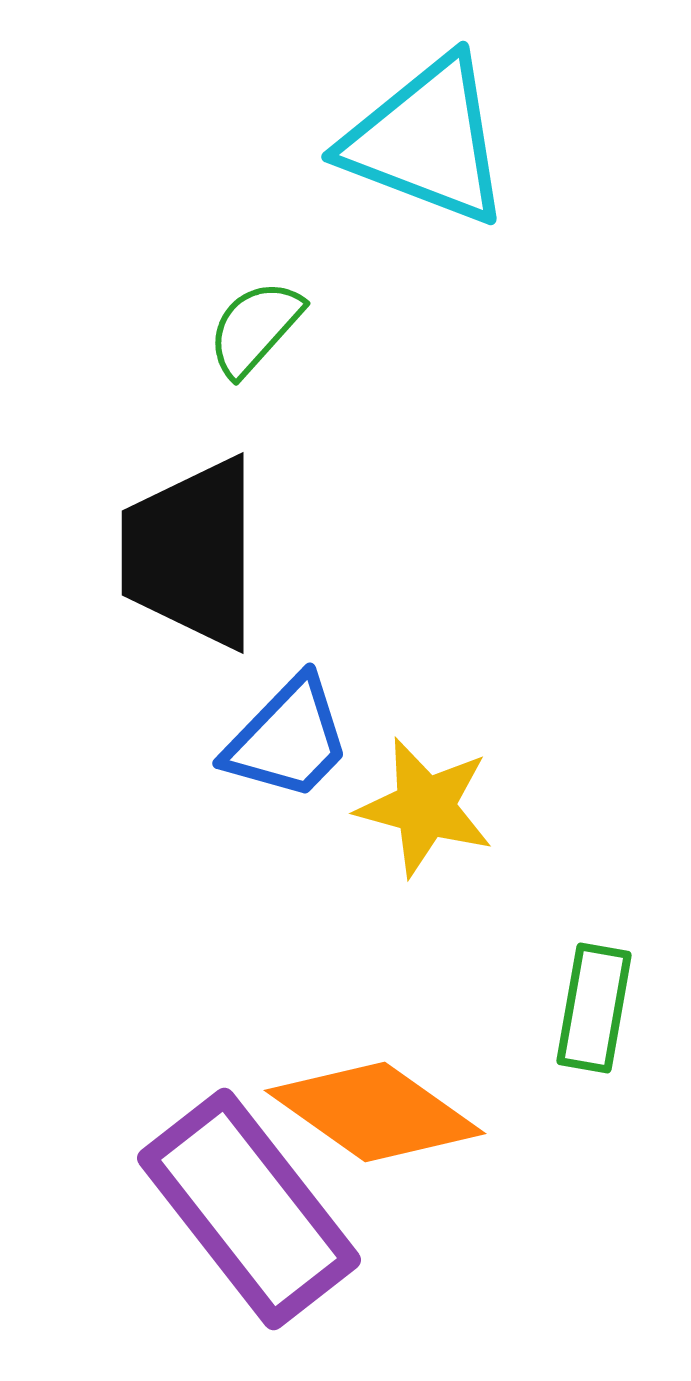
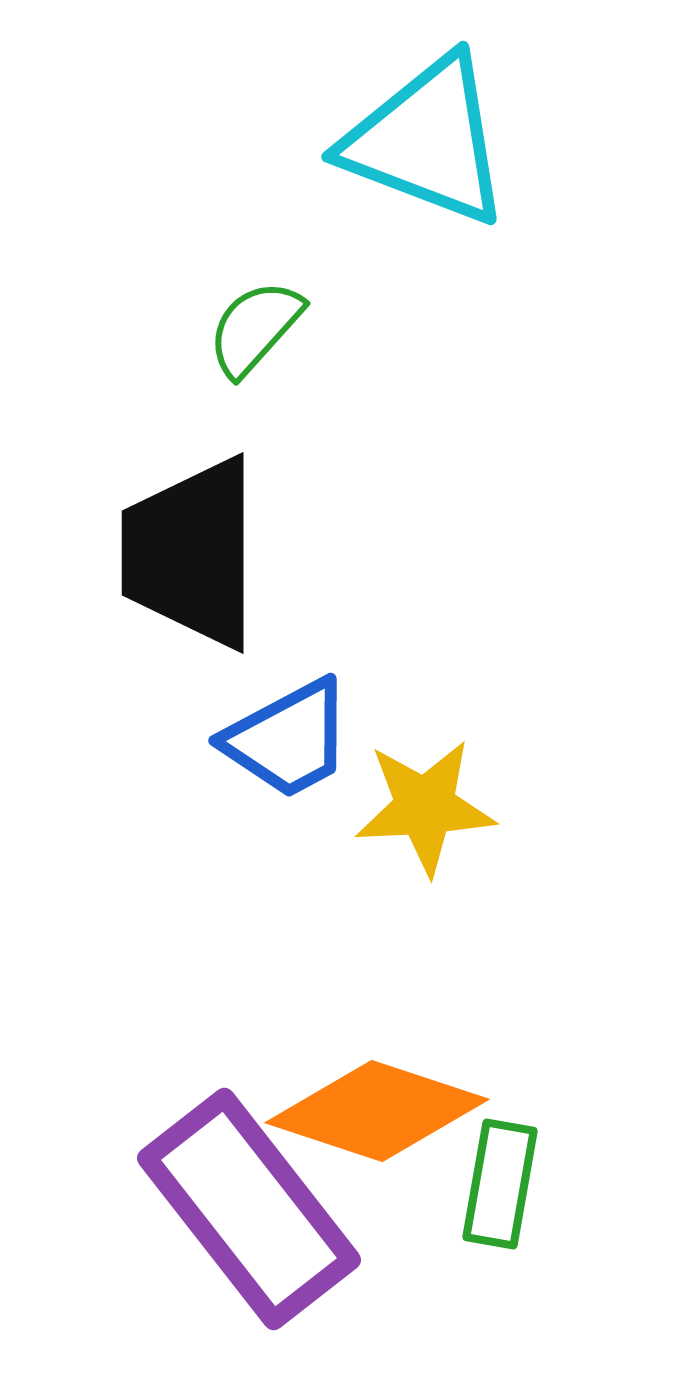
blue trapezoid: rotated 18 degrees clockwise
yellow star: rotated 18 degrees counterclockwise
green rectangle: moved 94 px left, 176 px down
orange diamond: moved 2 px right, 1 px up; rotated 17 degrees counterclockwise
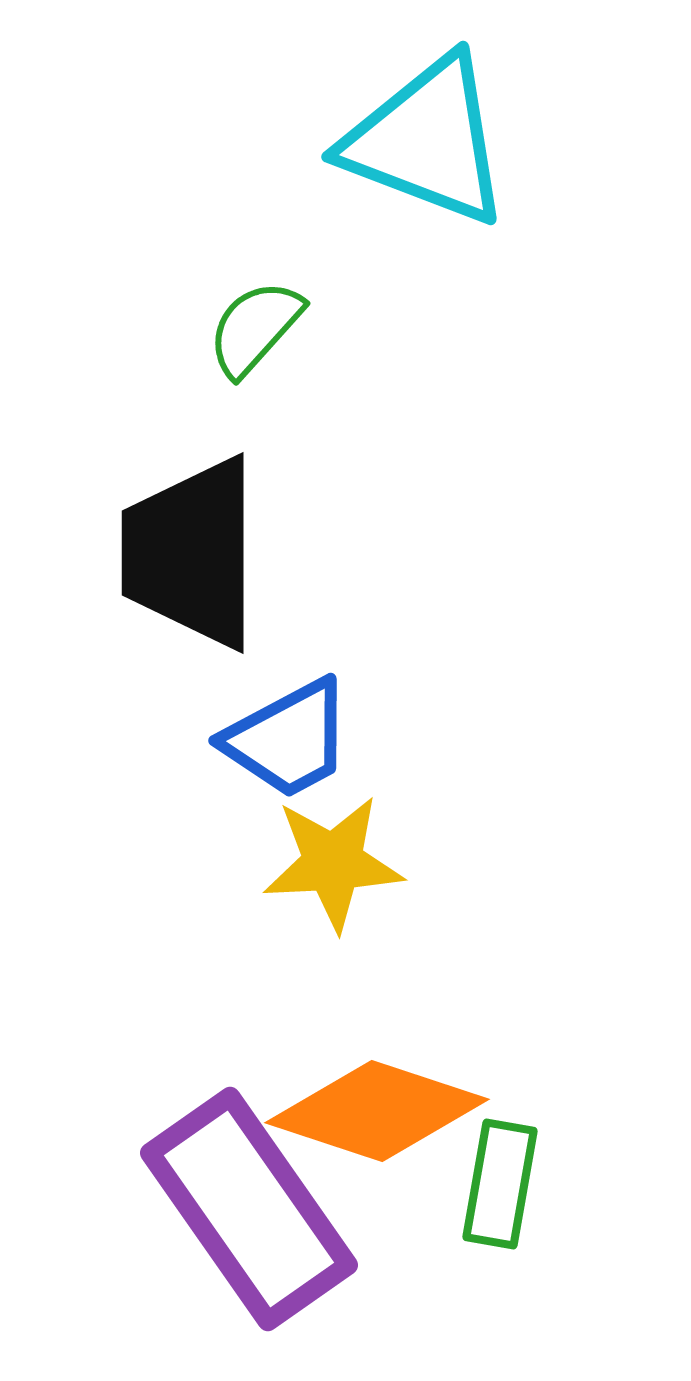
yellow star: moved 92 px left, 56 px down
purple rectangle: rotated 3 degrees clockwise
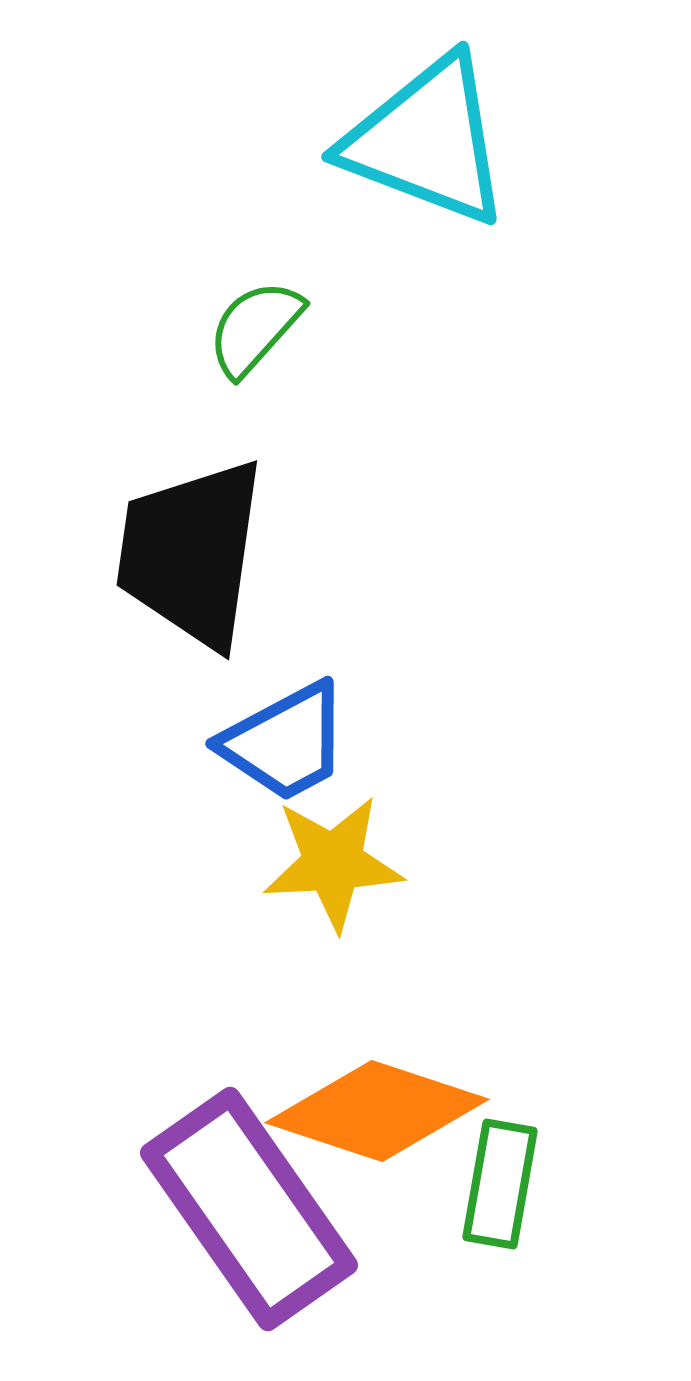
black trapezoid: rotated 8 degrees clockwise
blue trapezoid: moved 3 px left, 3 px down
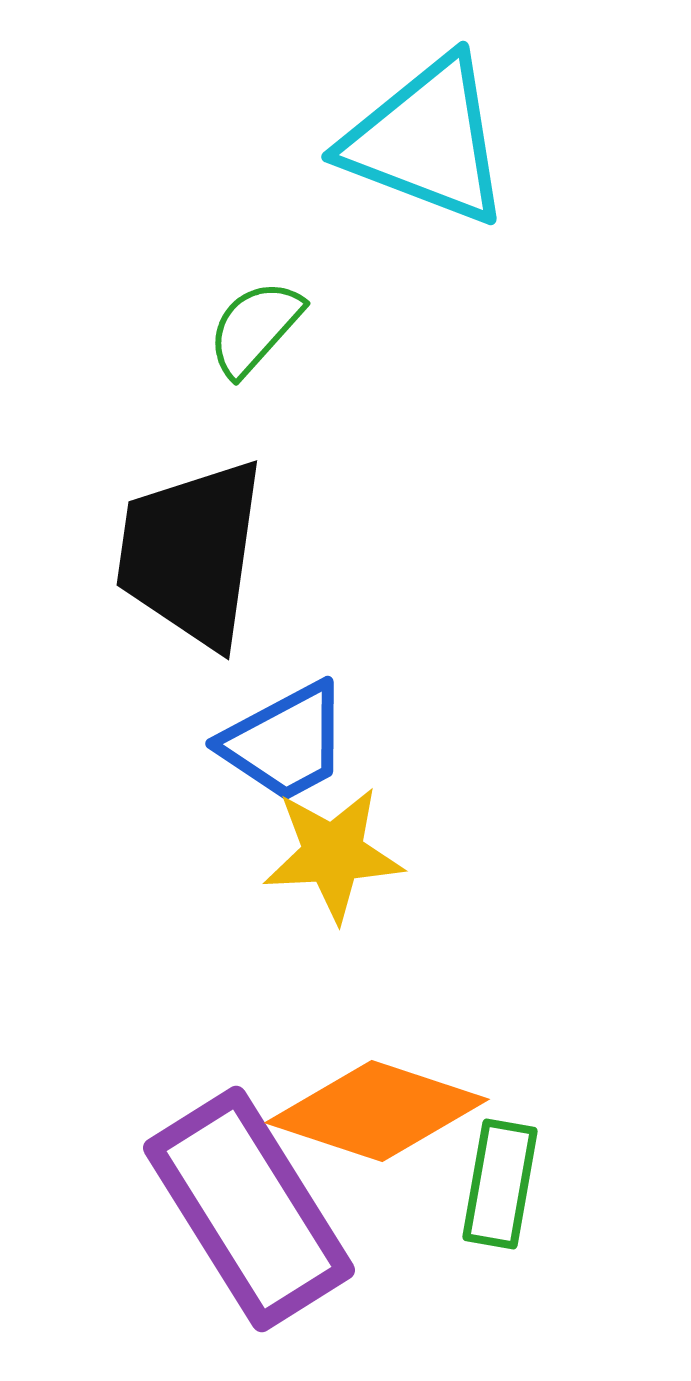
yellow star: moved 9 px up
purple rectangle: rotated 3 degrees clockwise
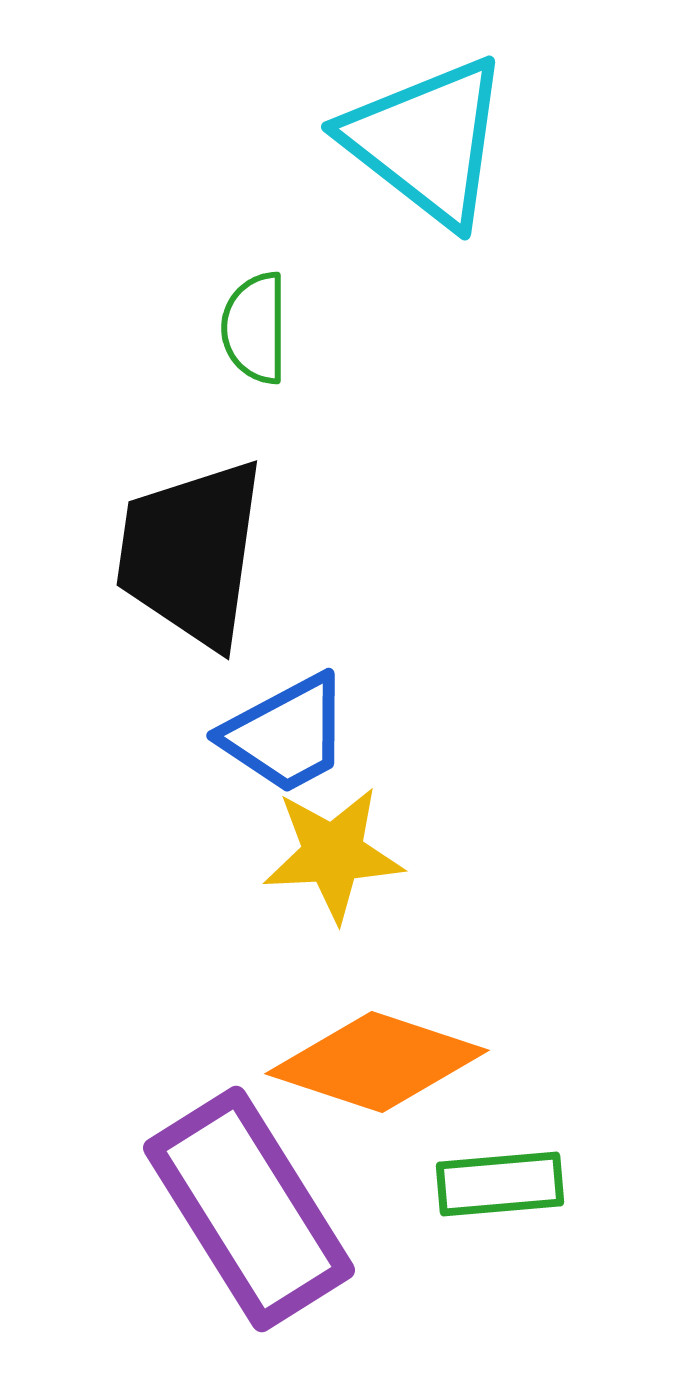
cyan triangle: rotated 17 degrees clockwise
green semicircle: rotated 42 degrees counterclockwise
blue trapezoid: moved 1 px right, 8 px up
orange diamond: moved 49 px up
green rectangle: rotated 75 degrees clockwise
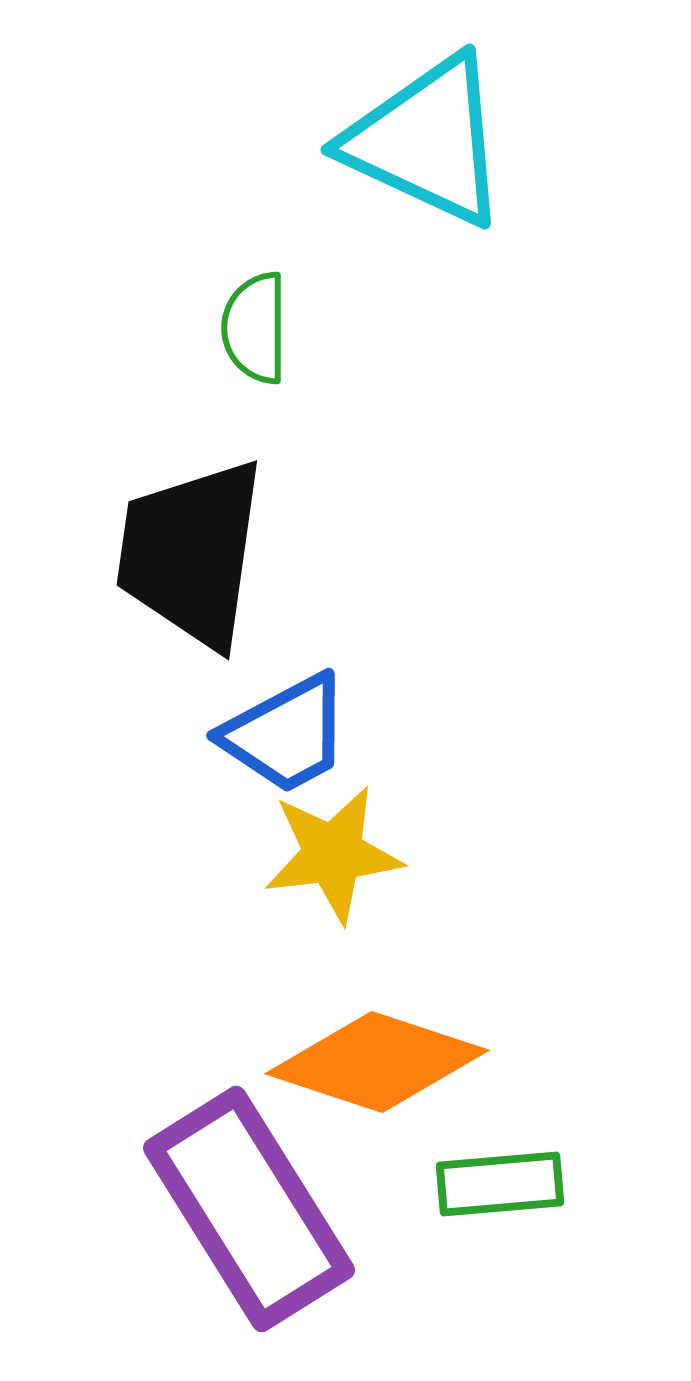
cyan triangle: rotated 13 degrees counterclockwise
yellow star: rotated 4 degrees counterclockwise
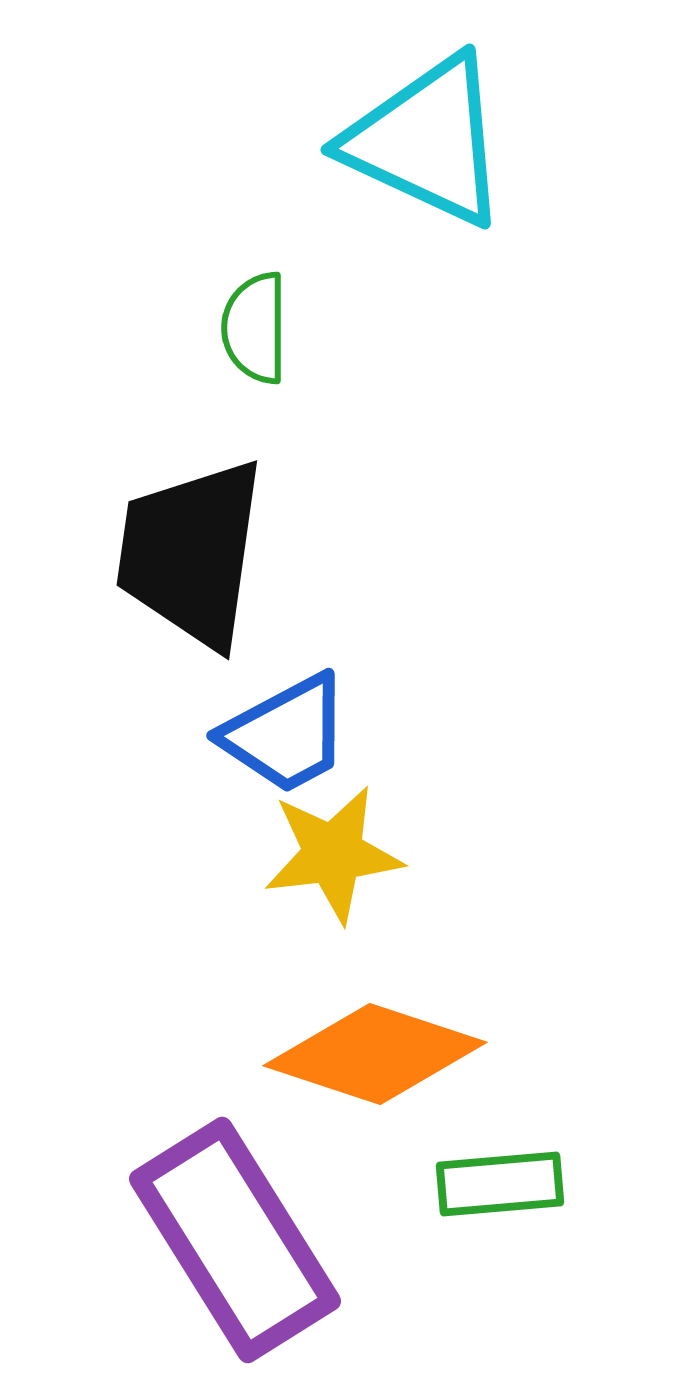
orange diamond: moved 2 px left, 8 px up
purple rectangle: moved 14 px left, 31 px down
